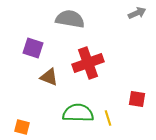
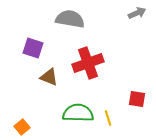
orange square: rotated 35 degrees clockwise
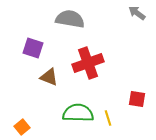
gray arrow: rotated 120 degrees counterclockwise
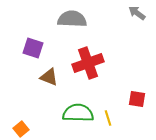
gray semicircle: moved 2 px right; rotated 8 degrees counterclockwise
orange square: moved 1 px left, 2 px down
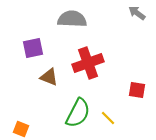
purple square: rotated 30 degrees counterclockwise
red square: moved 9 px up
green semicircle: rotated 116 degrees clockwise
yellow line: rotated 28 degrees counterclockwise
orange square: rotated 28 degrees counterclockwise
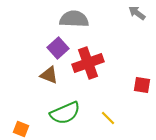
gray semicircle: moved 2 px right
purple square: moved 25 px right; rotated 30 degrees counterclockwise
brown triangle: moved 2 px up
red square: moved 5 px right, 5 px up
green semicircle: moved 13 px left; rotated 40 degrees clockwise
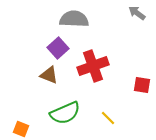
red cross: moved 5 px right, 3 px down
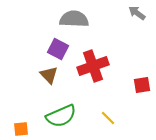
purple square: moved 1 px down; rotated 20 degrees counterclockwise
brown triangle: rotated 24 degrees clockwise
red square: rotated 18 degrees counterclockwise
green semicircle: moved 4 px left, 3 px down
orange square: rotated 28 degrees counterclockwise
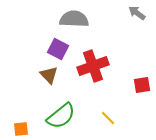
green semicircle: rotated 16 degrees counterclockwise
